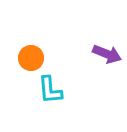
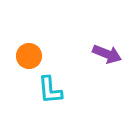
orange circle: moved 2 px left, 2 px up
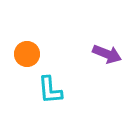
orange circle: moved 2 px left, 2 px up
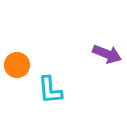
orange circle: moved 10 px left, 11 px down
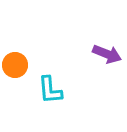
orange circle: moved 2 px left
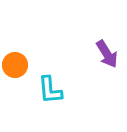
purple arrow: rotated 36 degrees clockwise
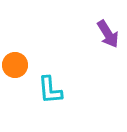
purple arrow: moved 1 px right, 20 px up
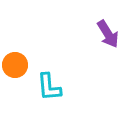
cyan L-shape: moved 1 px left, 3 px up
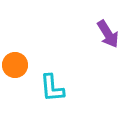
cyan L-shape: moved 3 px right, 1 px down
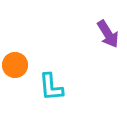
cyan L-shape: moved 1 px left, 1 px up
